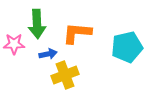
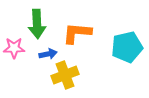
pink star: moved 4 px down
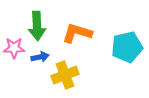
green arrow: moved 2 px down
orange L-shape: rotated 12 degrees clockwise
blue arrow: moved 8 px left, 3 px down
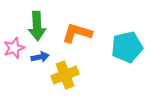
pink star: rotated 20 degrees counterclockwise
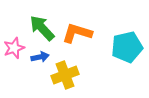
green arrow: moved 5 px right, 2 px down; rotated 140 degrees clockwise
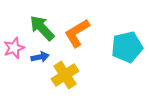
orange L-shape: rotated 48 degrees counterclockwise
yellow cross: rotated 12 degrees counterclockwise
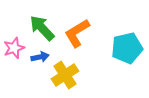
cyan pentagon: moved 1 px down
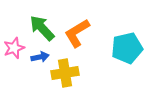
yellow cross: moved 2 px up; rotated 24 degrees clockwise
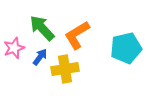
orange L-shape: moved 2 px down
cyan pentagon: moved 1 px left
blue arrow: rotated 42 degrees counterclockwise
yellow cross: moved 4 px up
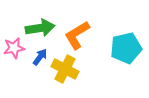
green arrow: moved 2 px left; rotated 124 degrees clockwise
pink star: rotated 10 degrees clockwise
yellow cross: rotated 36 degrees clockwise
